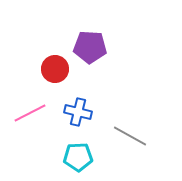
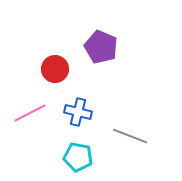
purple pentagon: moved 11 px right; rotated 20 degrees clockwise
gray line: rotated 8 degrees counterclockwise
cyan pentagon: rotated 12 degrees clockwise
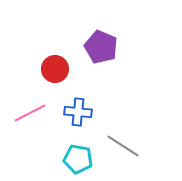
blue cross: rotated 8 degrees counterclockwise
gray line: moved 7 px left, 10 px down; rotated 12 degrees clockwise
cyan pentagon: moved 2 px down
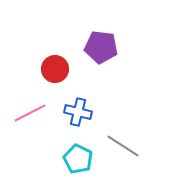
purple pentagon: rotated 16 degrees counterclockwise
blue cross: rotated 8 degrees clockwise
cyan pentagon: rotated 16 degrees clockwise
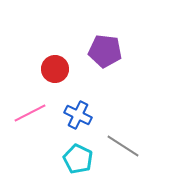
purple pentagon: moved 4 px right, 4 px down
blue cross: moved 3 px down; rotated 12 degrees clockwise
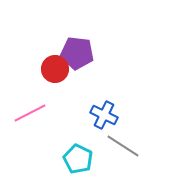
purple pentagon: moved 28 px left, 2 px down
blue cross: moved 26 px right
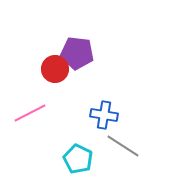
blue cross: rotated 16 degrees counterclockwise
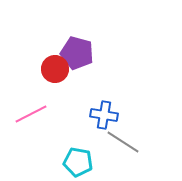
purple pentagon: rotated 8 degrees clockwise
pink line: moved 1 px right, 1 px down
gray line: moved 4 px up
cyan pentagon: moved 3 px down; rotated 16 degrees counterclockwise
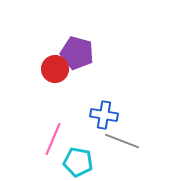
pink line: moved 22 px right, 25 px down; rotated 40 degrees counterclockwise
gray line: moved 1 px left, 1 px up; rotated 12 degrees counterclockwise
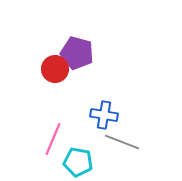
gray line: moved 1 px down
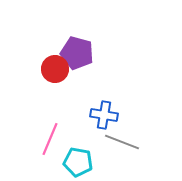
pink line: moved 3 px left
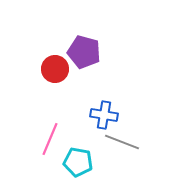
purple pentagon: moved 7 px right, 1 px up
